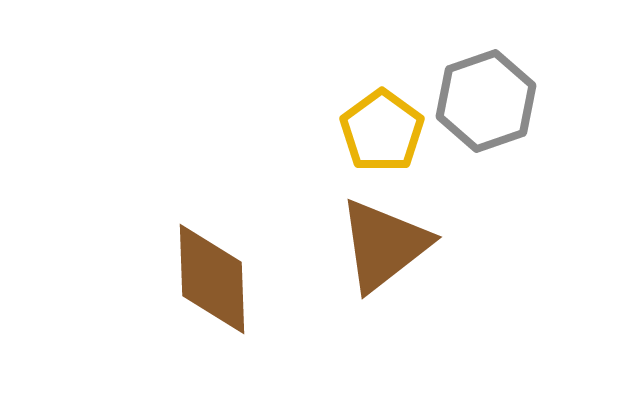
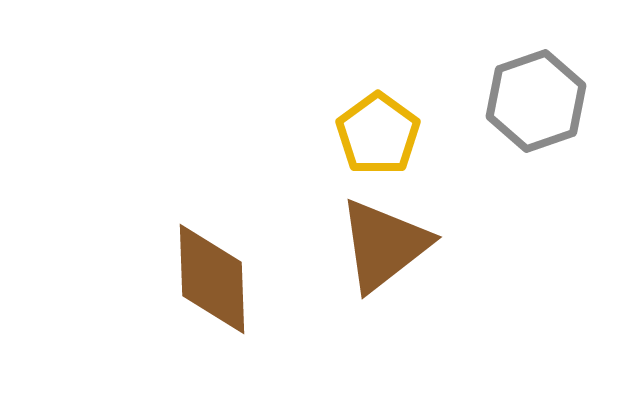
gray hexagon: moved 50 px right
yellow pentagon: moved 4 px left, 3 px down
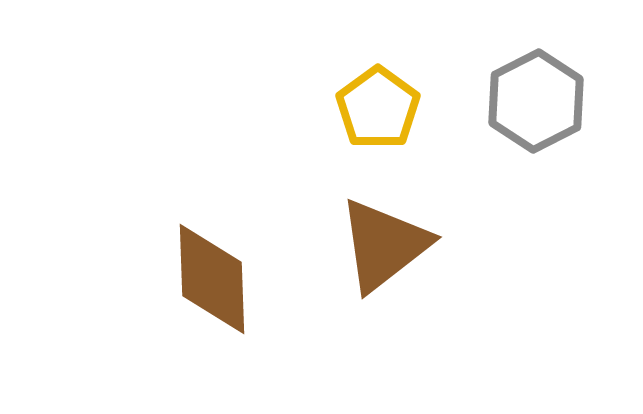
gray hexagon: rotated 8 degrees counterclockwise
yellow pentagon: moved 26 px up
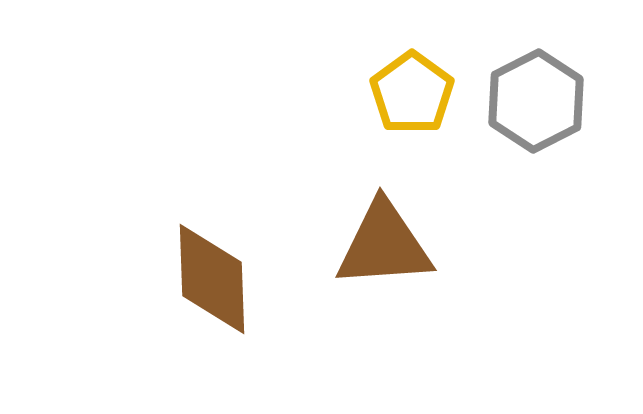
yellow pentagon: moved 34 px right, 15 px up
brown triangle: rotated 34 degrees clockwise
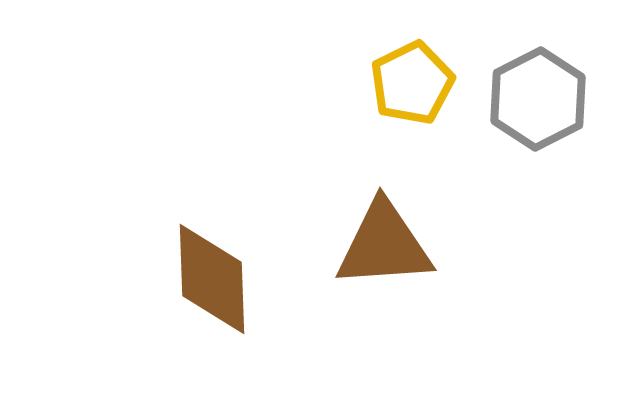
yellow pentagon: moved 10 px up; rotated 10 degrees clockwise
gray hexagon: moved 2 px right, 2 px up
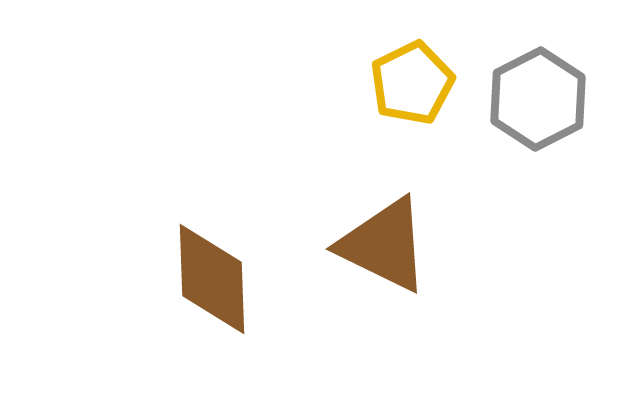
brown triangle: rotated 30 degrees clockwise
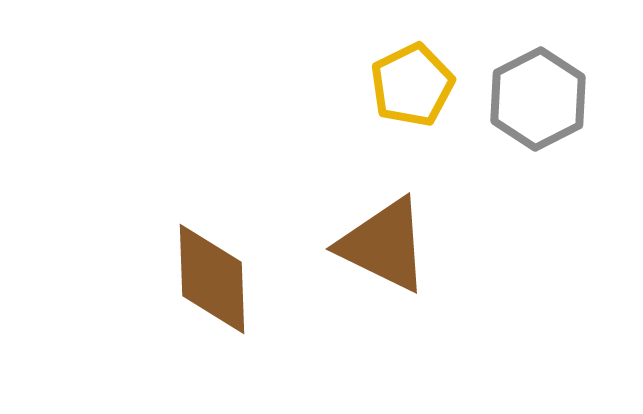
yellow pentagon: moved 2 px down
